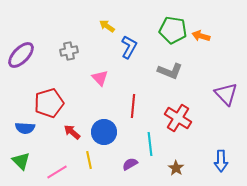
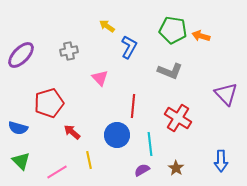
blue semicircle: moved 7 px left; rotated 12 degrees clockwise
blue circle: moved 13 px right, 3 px down
purple semicircle: moved 12 px right, 6 px down
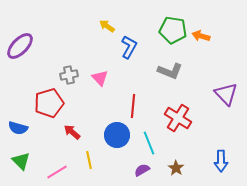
gray cross: moved 24 px down
purple ellipse: moved 1 px left, 9 px up
cyan line: moved 1 px left, 1 px up; rotated 15 degrees counterclockwise
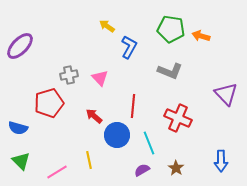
green pentagon: moved 2 px left, 1 px up
red cross: rotated 8 degrees counterclockwise
red arrow: moved 22 px right, 16 px up
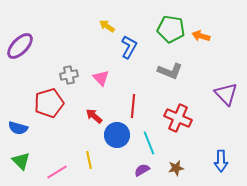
pink triangle: moved 1 px right
brown star: rotated 28 degrees clockwise
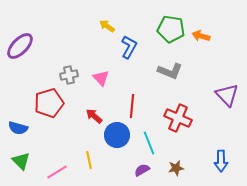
purple triangle: moved 1 px right, 1 px down
red line: moved 1 px left
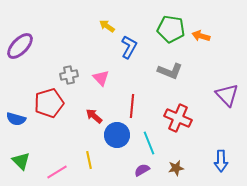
blue semicircle: moved 2 px left, 9 px up
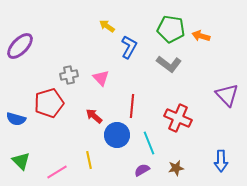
gray L-shape: moved 1 px left, 7 px up; rotated 15 degrees clockwise
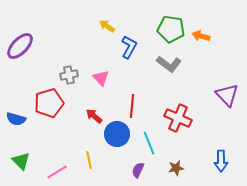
blue circle: moved 1 px up
purple semicircle: moved 4 px left; rotated 35 degrees counterclockwise
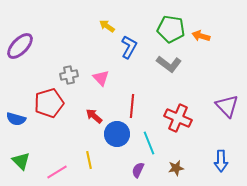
purple triangle: moved 11 px down
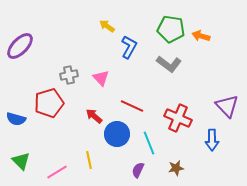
red line: rotated 70 degrees counterclockwise
blue arrow: moved 9 px left, 21 px up
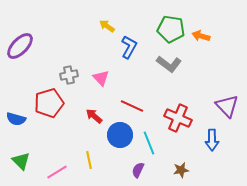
blue circle: moved 3 px right, 1 px down
brown star: moved 5 px right, 2 px down
